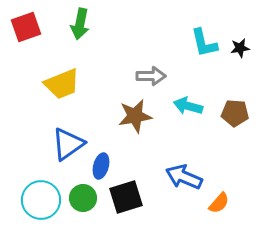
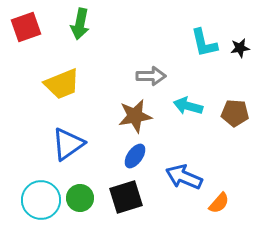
blue ellipse: moved 34 px right, 10 px up; rotated 20 degrees clockwise
green circle: moved 3 px left
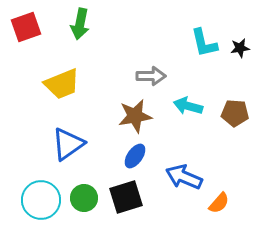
green circle: moved 4 px right
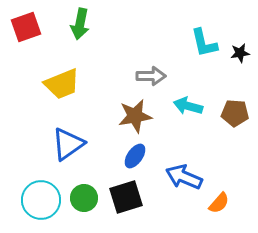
black star: moved 5 px down
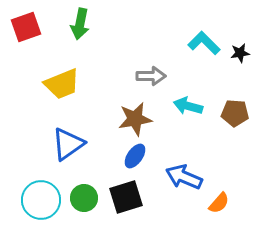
cyan L-shape: rotated 148 degrees clockwise
brown star: moved 3 px down
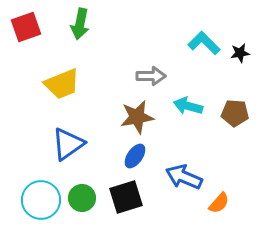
brown star: moved 2 px right, 2 px up
green circle: moved 2 px left
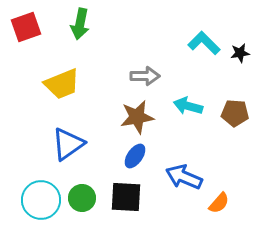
gray arrow: moved 6 px left
black square: rotated 20 degrees clockwise
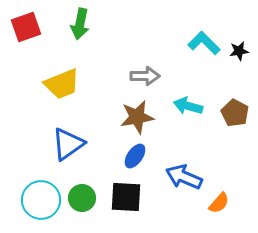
black star: moved 1 px left, 2 px up
brown pentagon: rotated 24 degrees clockwise
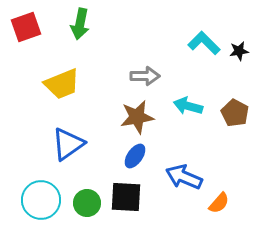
green circle: moved 5 px right, 5 px down
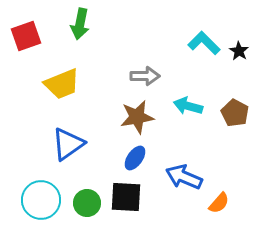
red square: moved 9 px down
black star: rotated 30 degrees counterclockwise
blue ellipse: moved 2 px down
